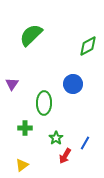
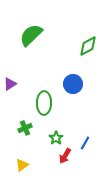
purple triangle: moved 2 px left; rotated 24 degrees clockwise
green cross: rotated 24 degrees counterclockwise
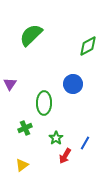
purple triangle: rotated 24 degrees counterclockwise
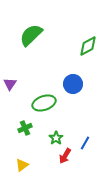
green ellipse: rotated 70 degrees clockwise
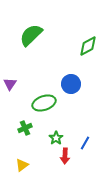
blue circle: moved 2 px left
red arrow: rotated 28 degrees counterclockwise
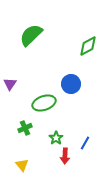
yellow triangle: rotated 32 degrees counterclockwise
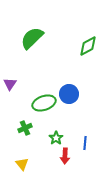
green semicircle: moved 1 px right, 3 px down
blue circle: moved 2 px left, 10 px down
blue line: rotated 24 degrees counterclockwise
yellow triangle: moved 1 px up
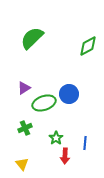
purple triangle: moved 14 px right, 4 px down; rotated 24 degrees clockwise
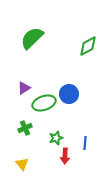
green star: rotated 16 degrees clockwise
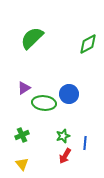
green diamond: moved 2 px up
green ellipse: rotated 25 degrees clockwise
green cross: moved 3 px left, 7 px down
green star: moved 7 px right, 2 px up
red arrow: rotated 28 degrees clockwise
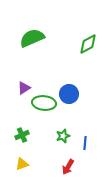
green semicircle: rotated 20 degrees clockwise
red arrow: moved 3 px right, 11 px down
yellow triangle: rotated 48 degrees clockwise
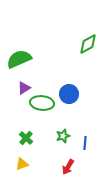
green semicircle: moved 13 px left, 21 px down
green ellipse: moved 2 px left
green cross: moved 4 px right, 3 px down; rotated 24 degrees counterclockwise
